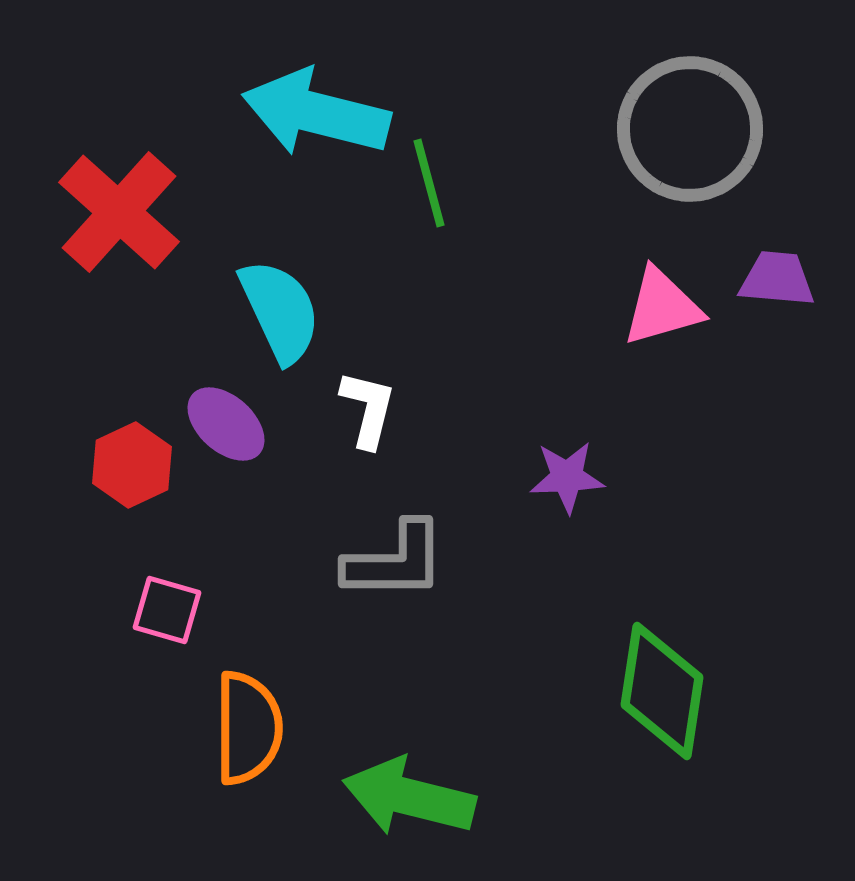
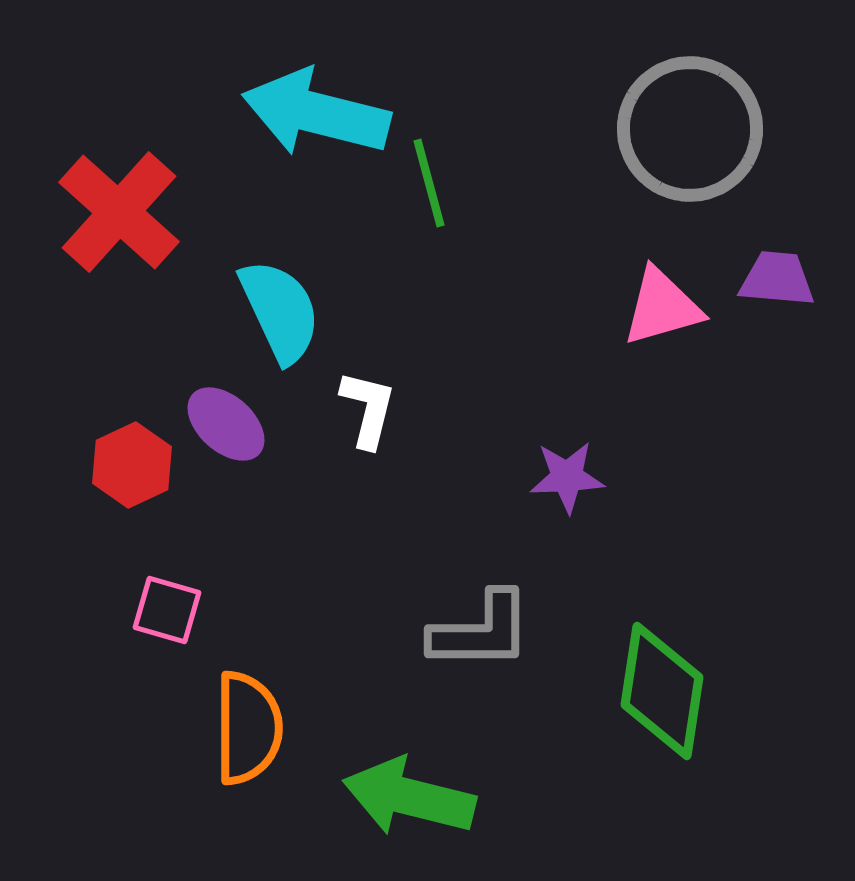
gray L-shape: moved 86 px right, 70 px down
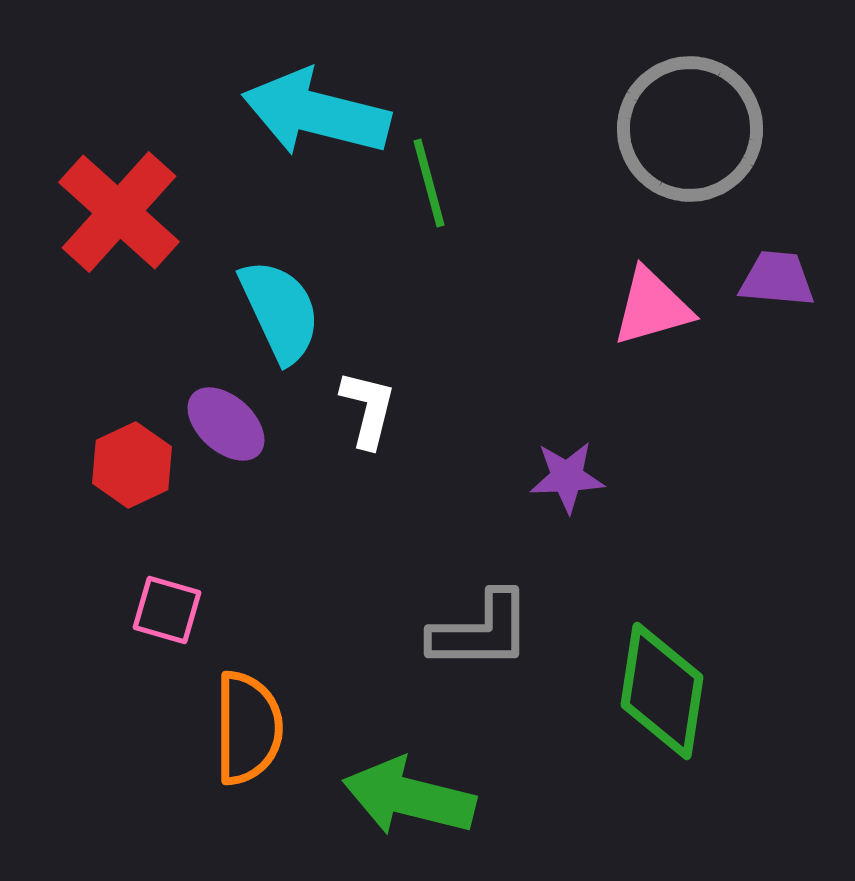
pink triangle: moved 10 px left
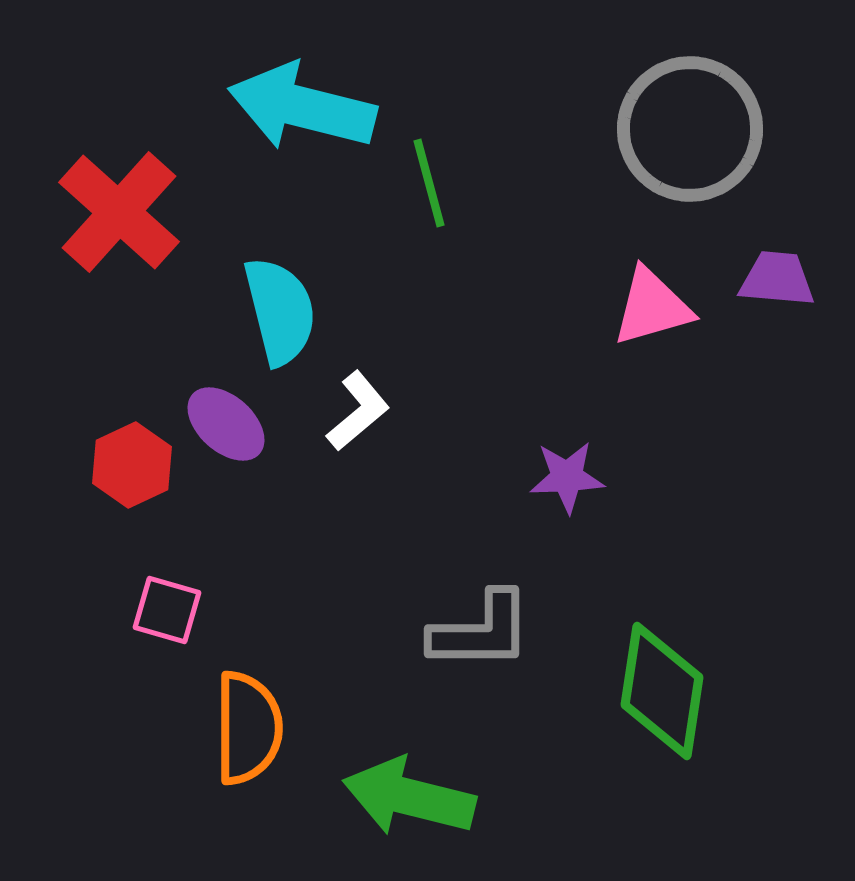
cyan arrow: moved 14 px left, 6 px up
cyan semicircle: rotated 11 degrees clockwise
white L-shape: moved 10 px left, 2 px down; rotated 36 degrees clockwise
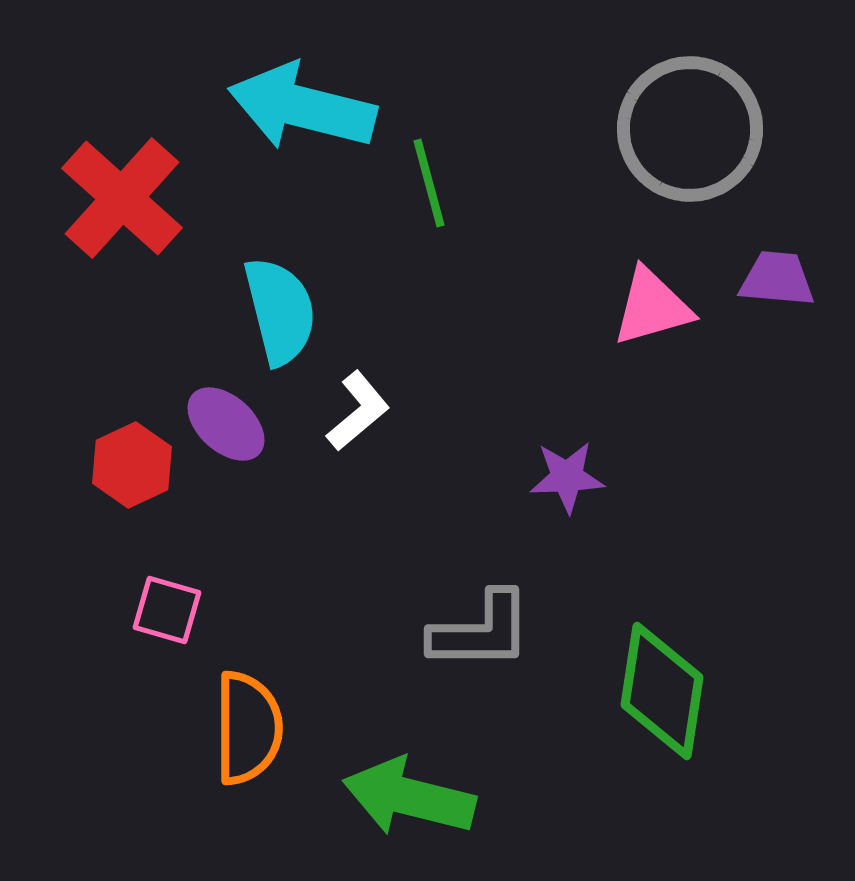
red cross: moved 3 px right, 14 px up
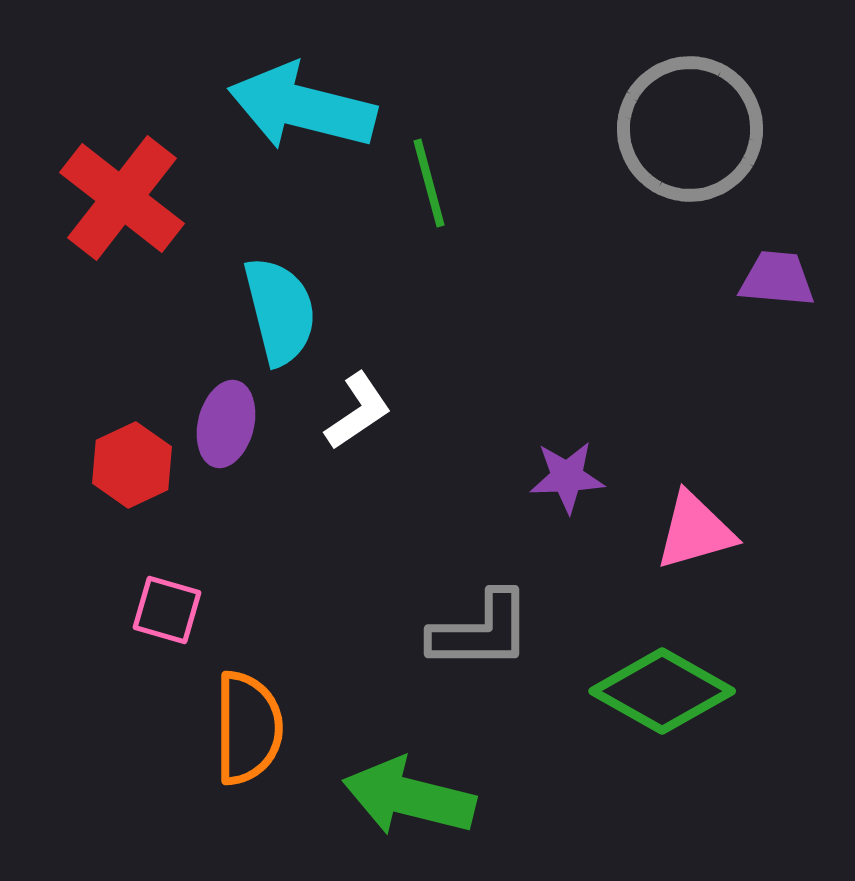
red cross: rotated 4 degrees counterclockwise
pink triangle: moved 43 px right, 224 px down
white L-shape: rotated 6 degrees clockwise
purple ellipse: rotated 62 degrees clockwise
green diamond: rotated 69 degrees counterclockwise
